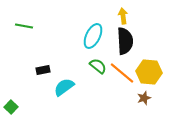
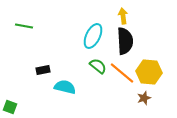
cyan semicircle: moved 1 px right; rotated 50 degrees clockwise
green square: moved 1 px left; rotated 24 degrees counterclockwise
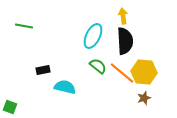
yellow hexagon: moved 5 px left
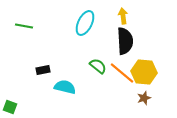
cyan ellipse: moved 8 px left, 13 px up
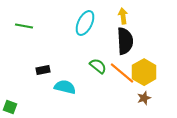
yellow hexagon: rotated 25 degrees clockwise
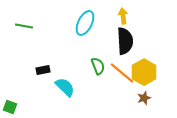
green semicircle: rotated 30 degrees clockwise
cyan semicircle: rotated 30 degrees clockwise
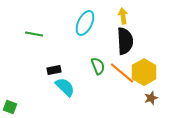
green line: moved 10 px right, 8 px down
black rectangle: moved 11 px right
brown star: moved 7 px right
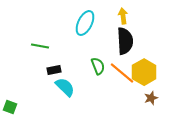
green line: moved 6 px right, 12 px down
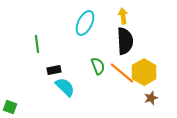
green line: moved 3 px left, 2 px up; rotated 72 degrees clockwise
